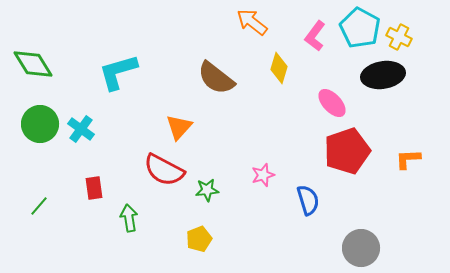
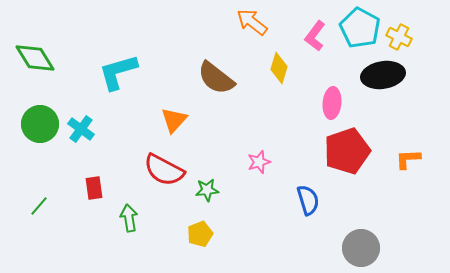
green diamond: moved 2 px right, 6 px up
pink ellipse: rotated 48 degrees clockwise
orange triangle: moved 5 px left, 7 px up
pink star: moved 4 px left, 13 px up
yellow pentagon: moved 1 px right, 5 px up
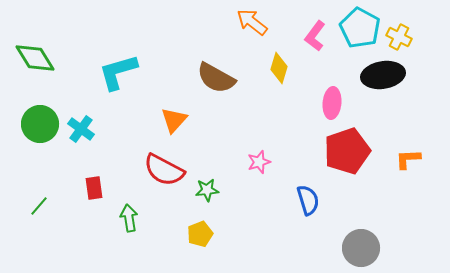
brown semicircle: rotated 9 degrees counterclockwise
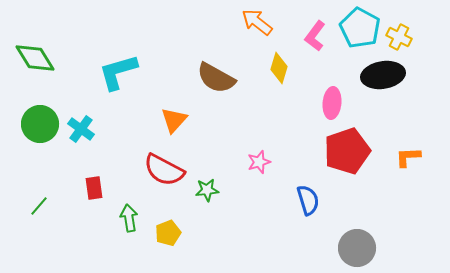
orange arrow: moved 5 px right
orange L-shape: moved 2 px up
yellow pentagon: moved 32 px left, 1 px up
gray circle: moved 4 px left
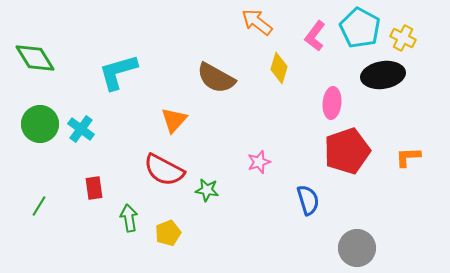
yellow cross: moved 4 px right, 1 px down
green star: rotated 15 degrees clockwise
green line: rotated 10 degrees counterclockwise
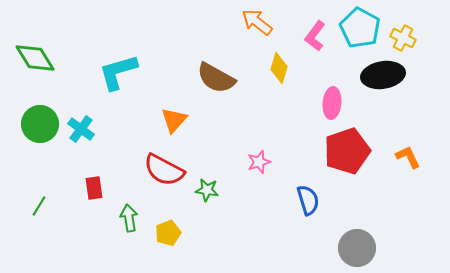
orange L-shape: rotated 68 degrees clockwise
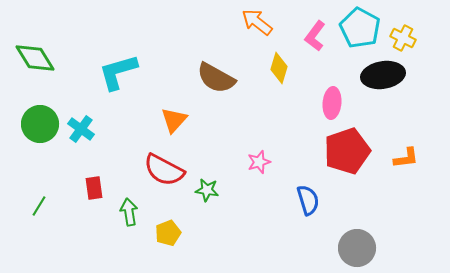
orange L-shape: moved 2 px left, 1 px down; rotated 108 degrees clockwise
green arrow: moved 6 px up
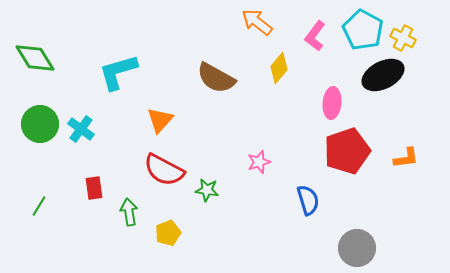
cyan pentagon: moved 3 px right, 2 px down
yellow diamond: rotated 24 degrees clockwise
black ellipse: rotated 18 degrees counterclockwise
orange triangle: moved 14 px left
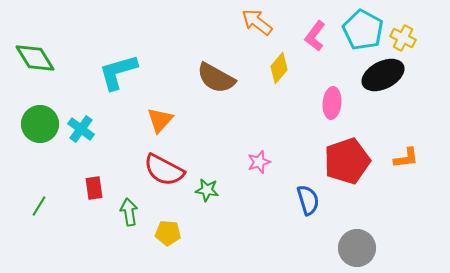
red pentagon: moved 10 px down
yellow pentagon: rotated 25 degrees clockwise
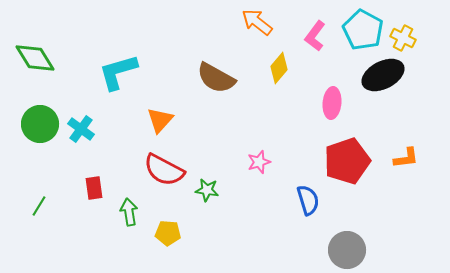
gray circle: moved 10 px left, 2 px down
